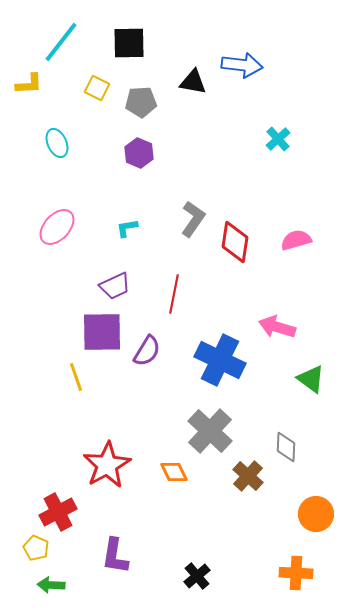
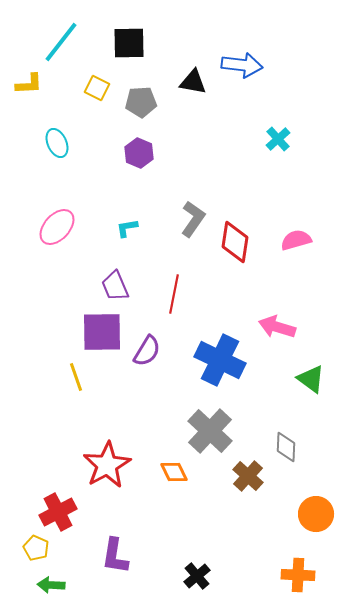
purple trapezoid: rotated 92 degrees clockwise
orange cross: moved 2 px right, 2 px down
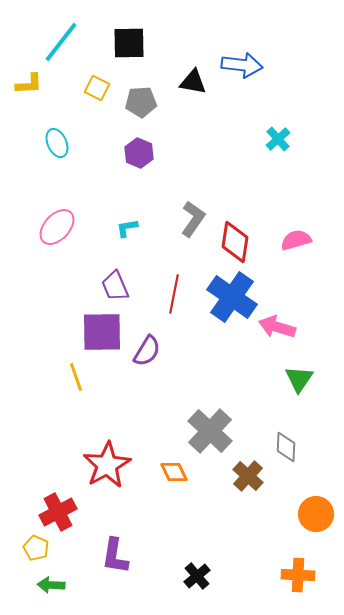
blue cross: moved 12 px right, 63 px up; rotated 9 degrees clockwise
green triangle: moved 12 px left; rotated 28 degrees clockwise
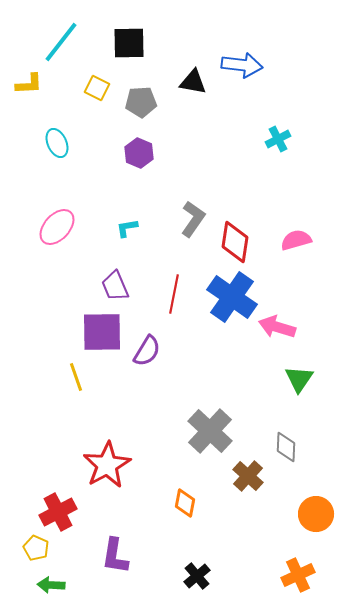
cyan cross: rotated 15 degrees clockwise
orange diamond: moved 11 px right, 31 px down; rotated 36 degrees clockwise
orange cross: rotated 28 degrees counterclockwise
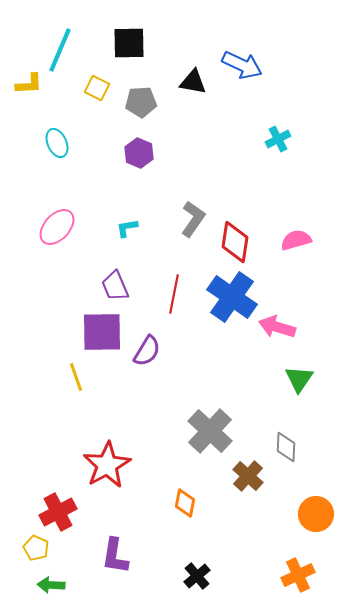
cyan line: moved 1 px left, 8 px down; rotated 15 degrees counterclockwise
blue arrow: rotated 18 degrees clockwise
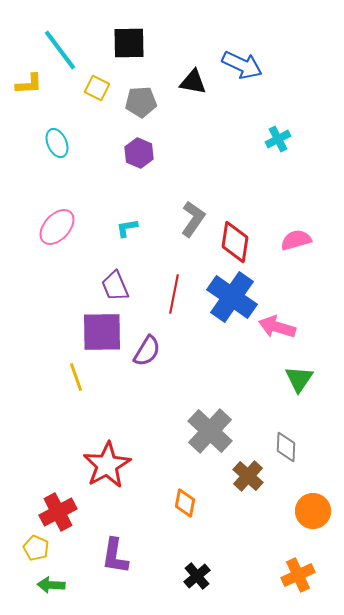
cyan line: rotated 60 degrees counterclockwise
orange circle: moved 3 px left, 3 px up
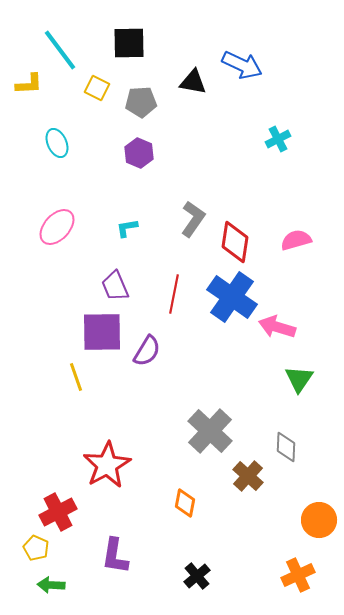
orange circle: moved 6 px right, 9 px down
